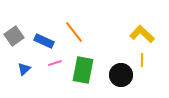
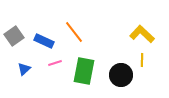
green rectangle: moved 1 px right, 1 px down
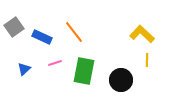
gray square: moved 9 px up
blue rectangle: moved 2 px left, 4 px up
yellow line: moved 5 px right
black circle: moved 5 px down
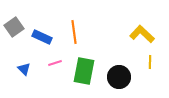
orange line: rotated 30 degrees clockwise
yellow line: moved 3 px right, 2 px down
blue triangle: rotated 32 degrees counterclockwise
black circle: moved 2 px left, 3 px up
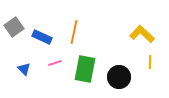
orange line: rotated 20 degrees clockwise
green rectangle: moved 1 px right, 2 px up
